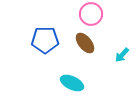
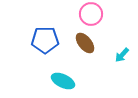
cyan ellipse: moved 9 px left, 2 px up
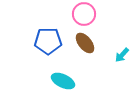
pink circle: moved 7 px left
blue pentagon: moved 3 px right, 1 px down
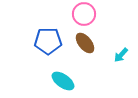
cyan arrow: moved 1 px left
cyan ellipse: rotated 10 degrees clockwise
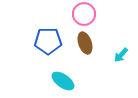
brown ellipse: rotated 20 degrees clockwise
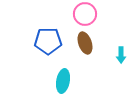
pink circle: moved 1 px right
cyan arrow: rotated 42 degrees counterclockwise
cyan ellipse: rotated 65 degrees clockwise
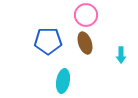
pink circle: moved 1 px right, 1 px down
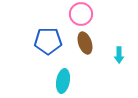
pink circle: moved 5 px left, 1 px up
cyan arrow: moved 2 px left
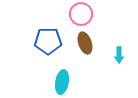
cyan ellipse: moved 1 px left, 1 px down
